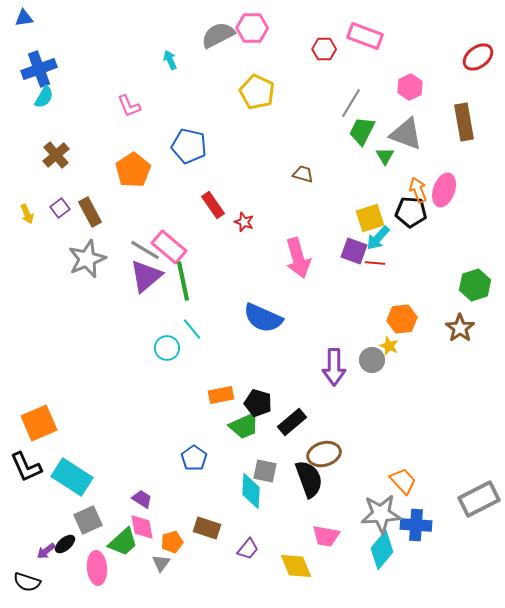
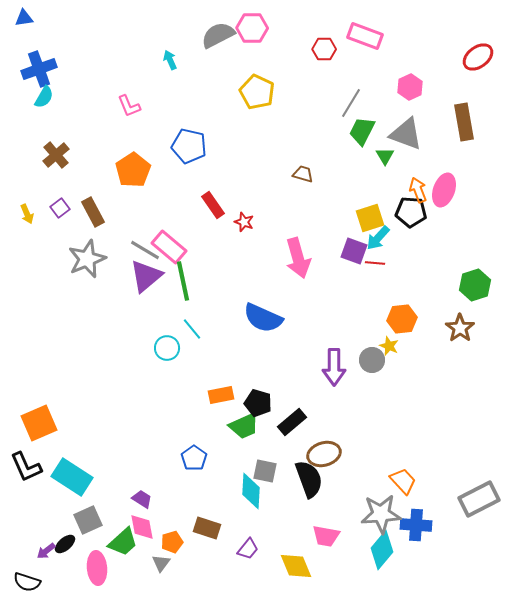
brown rectangle at (90, 212): moved 3 px right
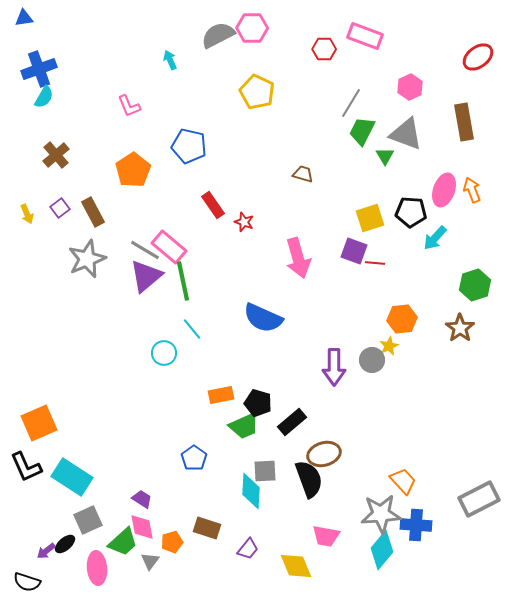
orange arrow at (418, 190): moved 54 px right
cyan arrow at (378, 238): moved 57 px right
yellow star at (389, 346): rotated 24 degrees clockwise
cyan circle at (167, 348): moved 3 px left, 5 px down
gray square at (265, 471): rotated 15 degrees counterclockwise
gray triangle at (161, 563): moved 11 px left, 2 px up
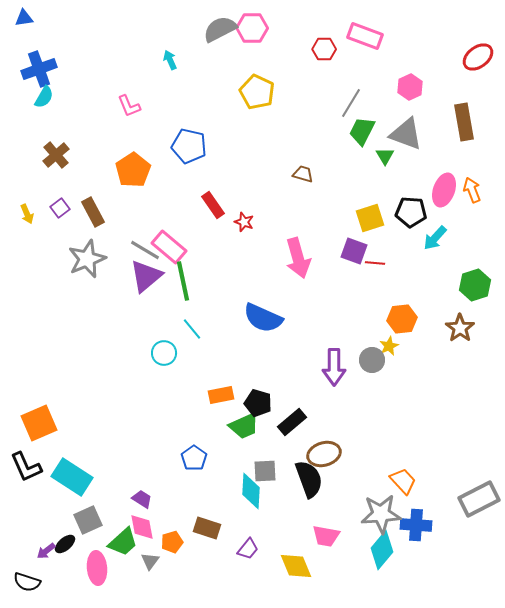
gray semicircle at (218, 35): moved 2 px right, 6 px up
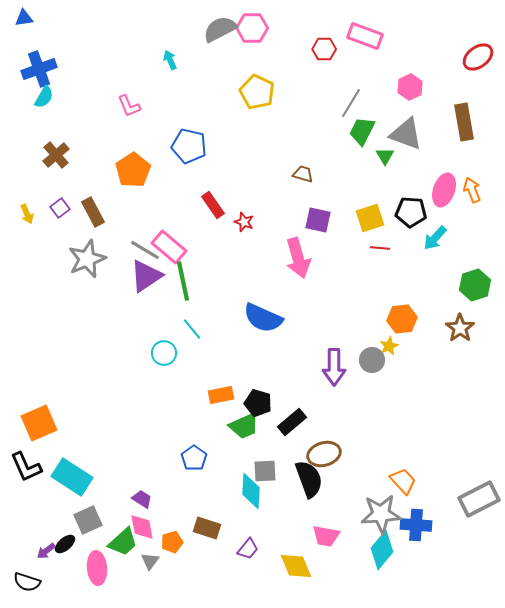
purple square at (354, 251): moved 36 px left, 31 px up; rotated 8 degrees counterclockwise
red line at (375, 263): moved 5 px right, 15 px up
purple triangle at (146, 276): rotated 6 degrees clockwise
